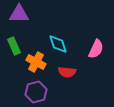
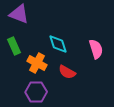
purple triangle: rotated 20 degrees clockwise
pink semicircle: rotated 42 degrees counterclockwise
orange cross: moved 1 px right, 1 px down
red semicircle: rotated 24 degrees clockwise
purple hexagon: rotated 15 degrees clockwise
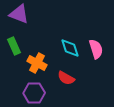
cyan diamond: moved 12 px right, 4 px down
red semicircle: moved 1 px left, 6 px down
purple hexagon: moved 2 px left, 1 px down
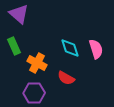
purple triangle: rotated 20 degrees clockwise
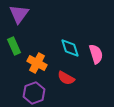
purple triangle: rotated 25 degrees clockwise
pink semicircle: moved 5 px down
purple hexagon: rotated 20 degrees counterclockwise
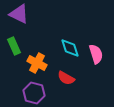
purple triangle: rotated 40 degrees counterclockwise
purple hexagon: rotated 25 degrees counterclockwise
